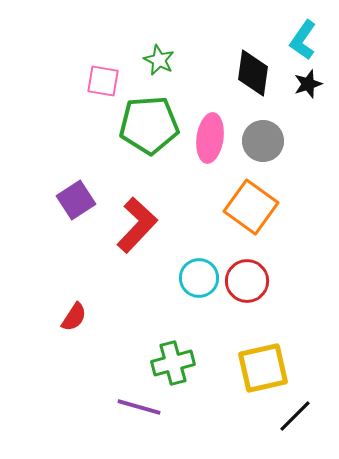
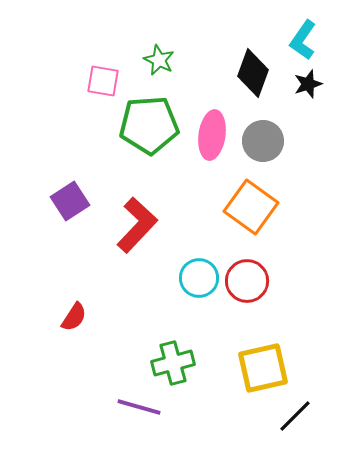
black diamond: rotated 12 degrees clockwise
pink ellipse: moved 2 px right, 3 px up
purple square: moved 6 px left, 1 px down
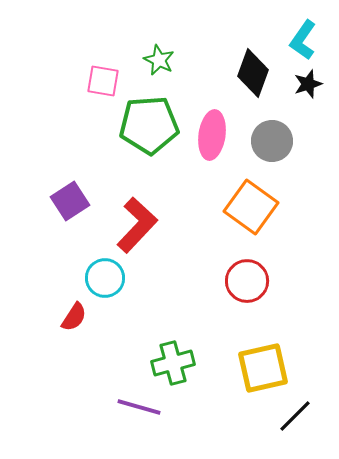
gray circle: moved 9 px right
cyan circle: moved 94 px left
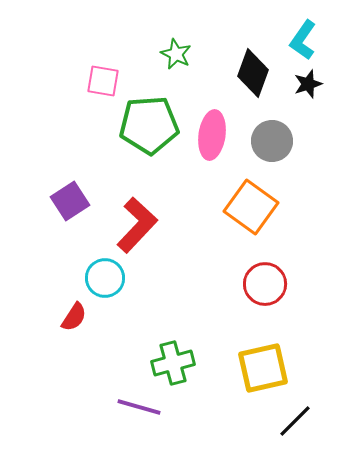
green star: moved 17 px right, 6 px up
red circle: moved 18 px right, 3 px down
black line: moved 5 px down
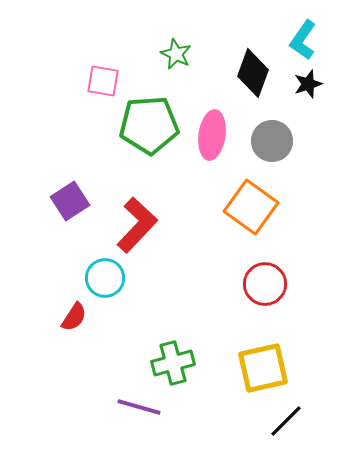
black line: moved 9 px left
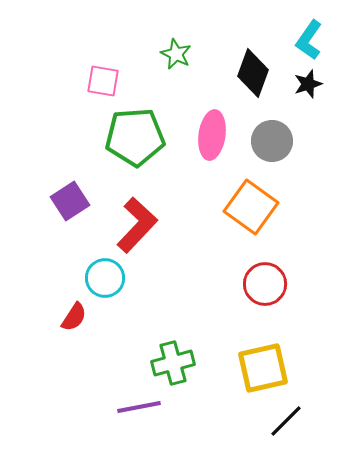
cyan L-shape: moved 6 px right
green pentagon: moved 14 px left, 12 px down
purple line: rotated 27 degrees counterclockwise
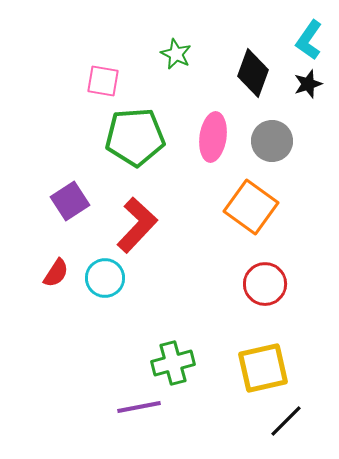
pink ellipse: moved 1 px right, 2 px down
red semicircle: moved 18 px left, 44 px up
